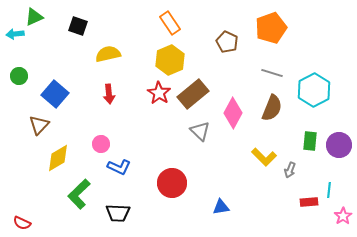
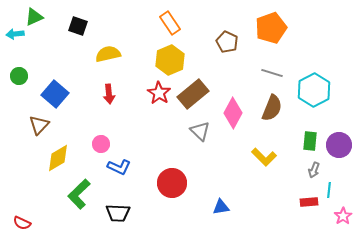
gray arrow: moved 24 px right
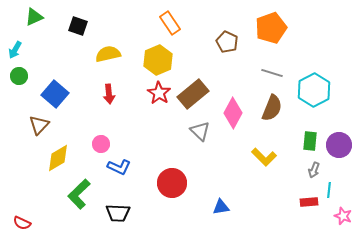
cyan arrow: moved 16 px down; rotated 54 degrees counterclockwise
yellow hexagon: moved 12 px left
pink star: rotated 18 degrees counterclockwise
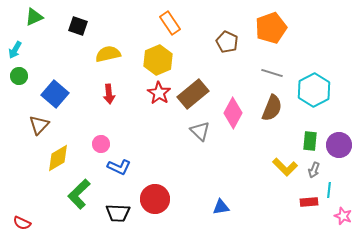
yellow L-shape: moved 21 px right, 10 px down
red circle: moved 17 px left, 16 px down
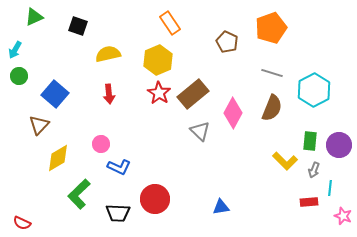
yellow L-shape: moved 6 px up
cyan line: moved 1 px right, 2 px up
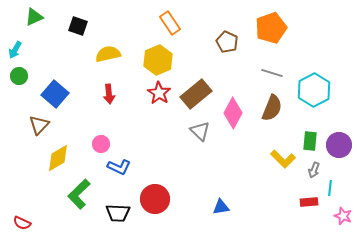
brown rectangle: moved 3 px right
yellow L-shape: moved 2 px left, 2 px up
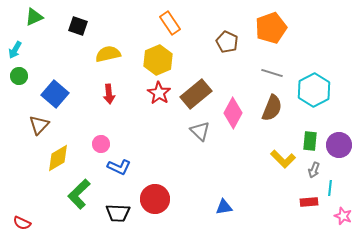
blue triangle: moved 3 px right
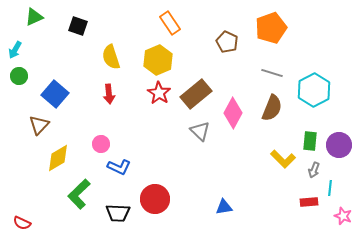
yellow semicircle: moved 3 px right, 3 px down; rotated 95 degrees counterclockwise
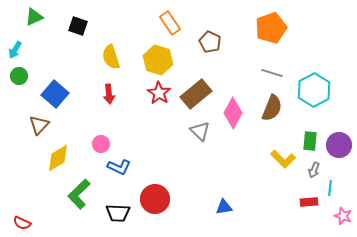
brown pentagon: moved 17 px left
yellow hexagon: rotated 20 degrees counterclockwise
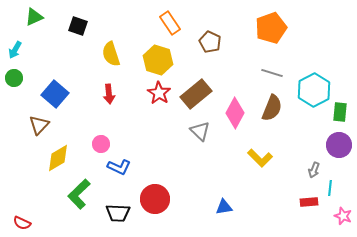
yellow semicircle: moved 3 px up
green circle: moved 5 px left, 2 px down
pink diamond: moved 2 px right
green rectangle: moved 30 px right, 29 px up
yellow L-shape: moved 23 px left, 1 px up
